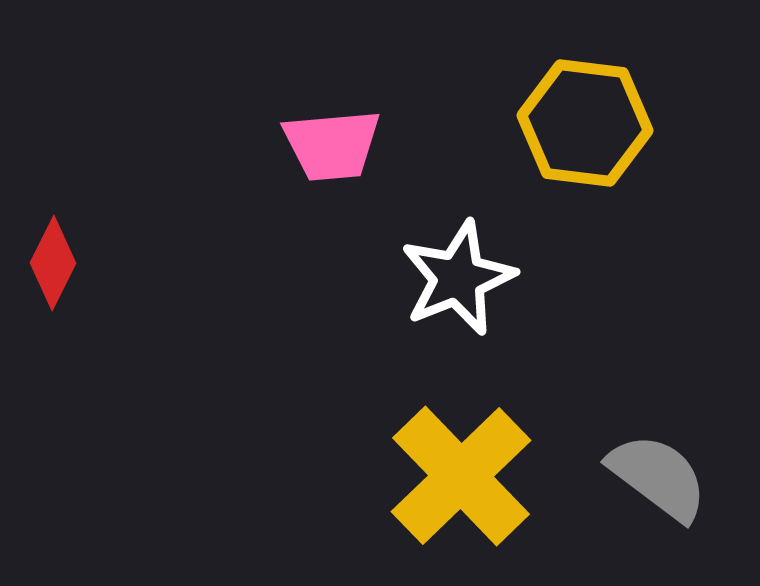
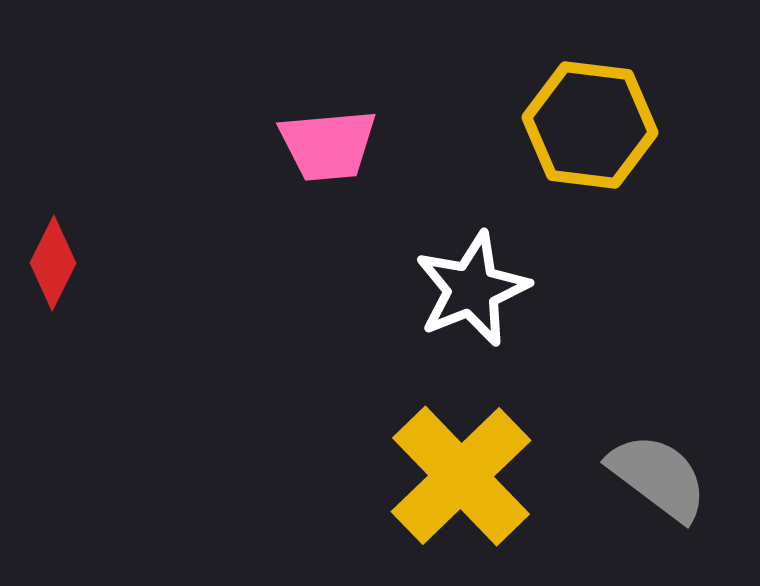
yellow hexagon: moved 5 px right, 2 px down
pink trapezoid: moved 4 px left
white star: moved 14 px right, 11 px down
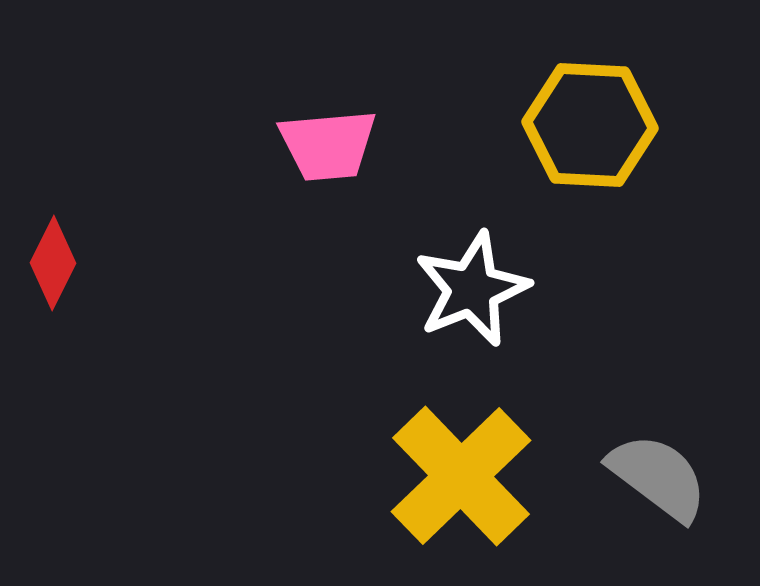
yellow hexagon: rotated 4 degrees counterclockwise
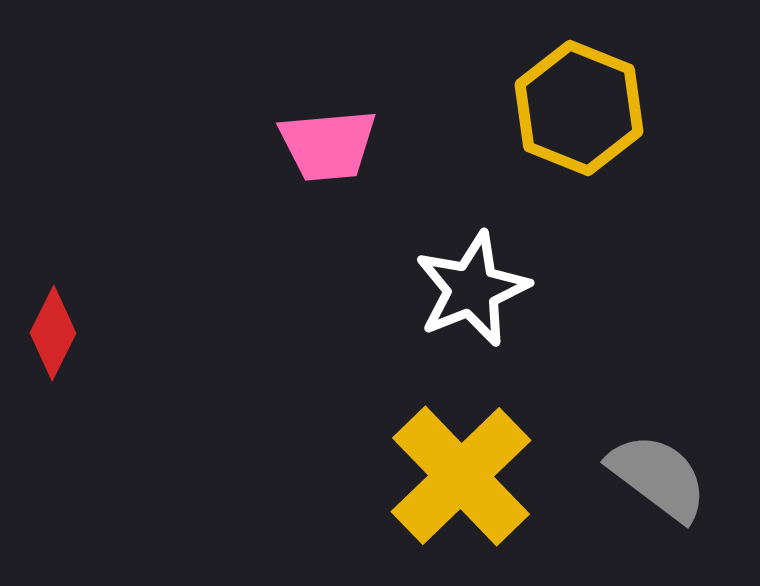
yellow hexagon: moved 11 px left, 17 px up; rotated 19 degrees clockwise
red diamond: moved 70 px down
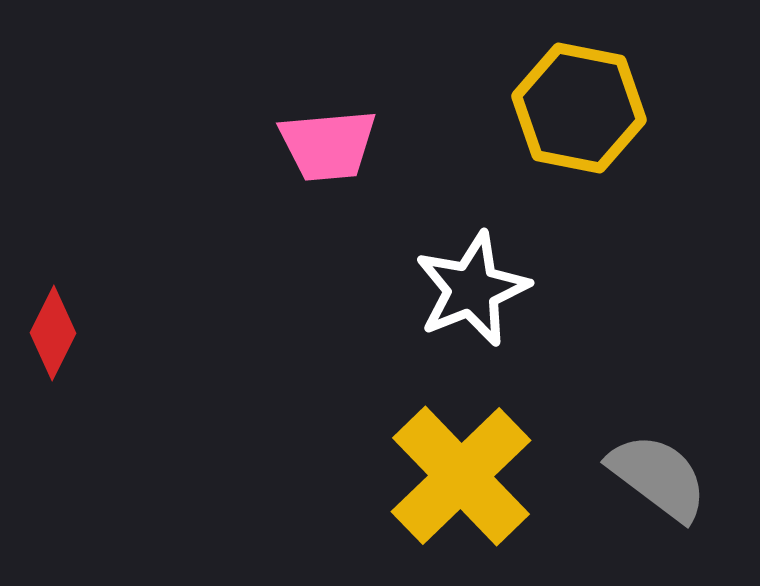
yellow hexagon: rotated 11 degrees counterclockwise
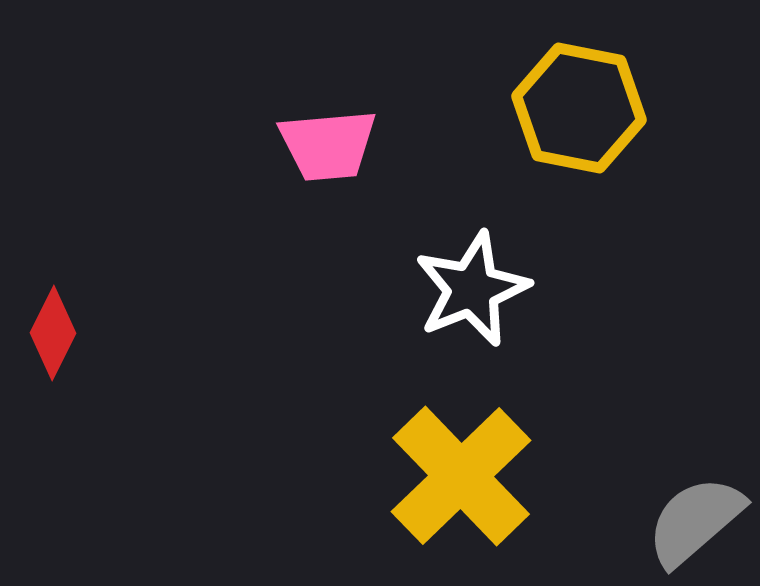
gray semicircle: moved 37 px right, 44 px down; rotated 78 degrees counterclockwise
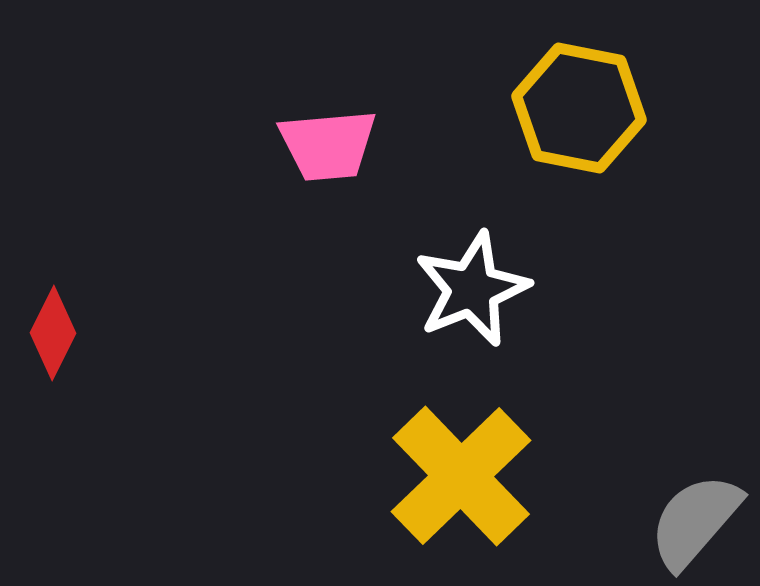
gray semicircle: rotated 8 degrees counterclockwise
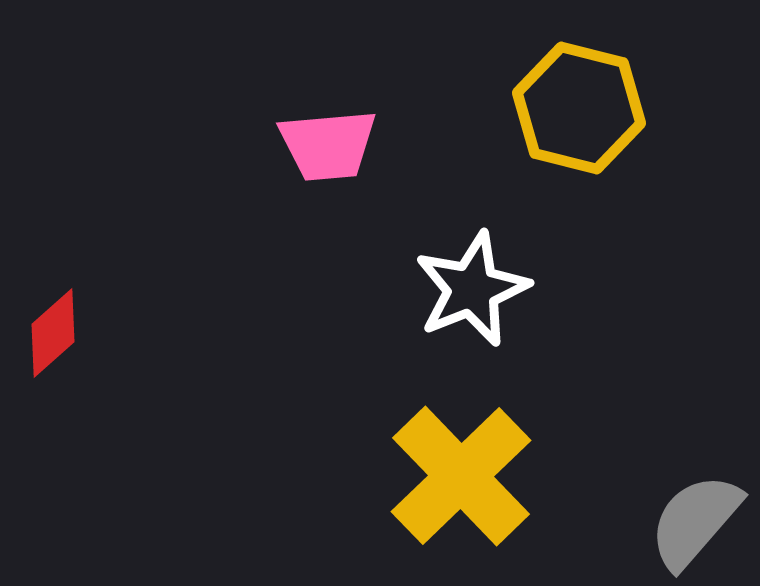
yellow hexagon: rotated 3 degrees clockwise
red diamond: rotated 22 degrees clockwise
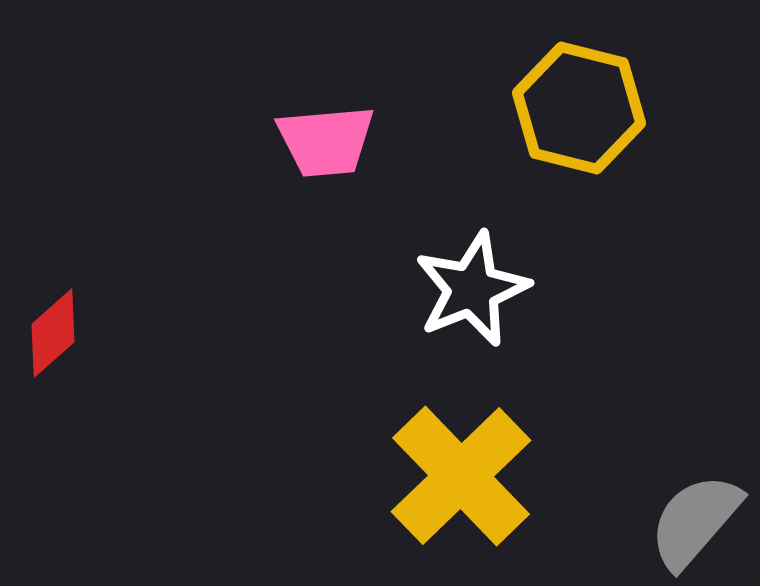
pink trapezoid: moved 2 px left, 4 px up
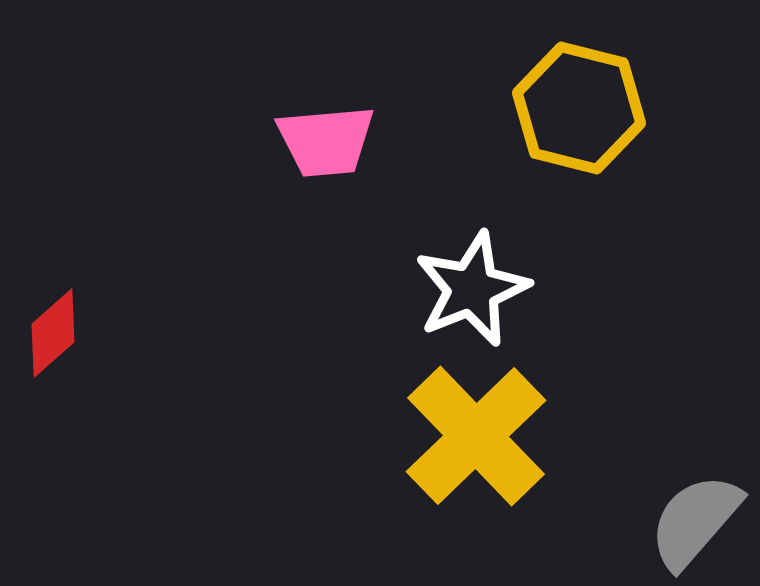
yellow cross: moved 15 px right, 40 px up
